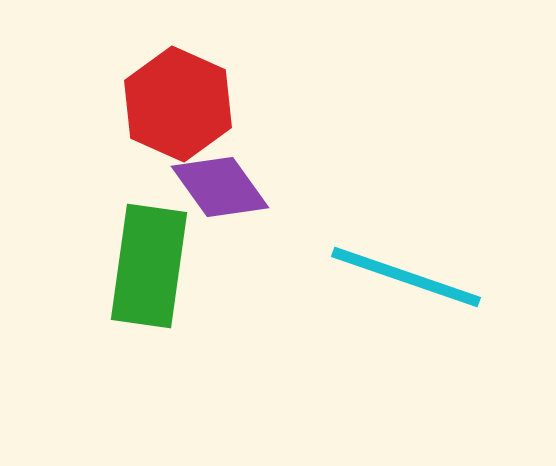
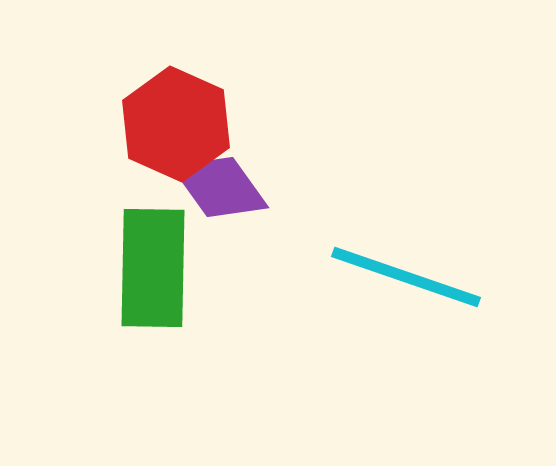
red hexagon: moved 2 px left, 20 px down
green rectangle: moved 4 px right, 2 px down; rotated 7 degrees counterclockwise
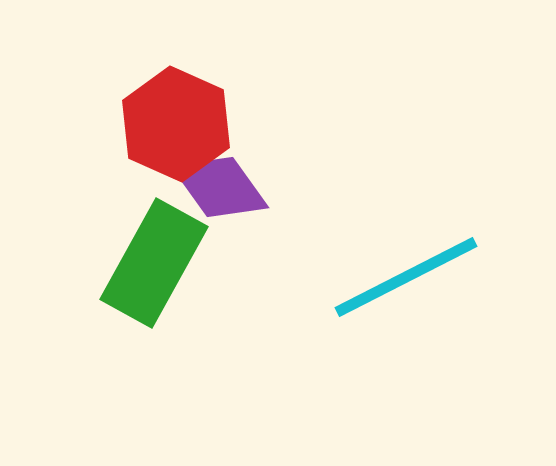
green rectangle: moved 1 px right, 5 px up; rotated 28 degrees clockwise
cyan line: rotated 46 degrees counterclockwise
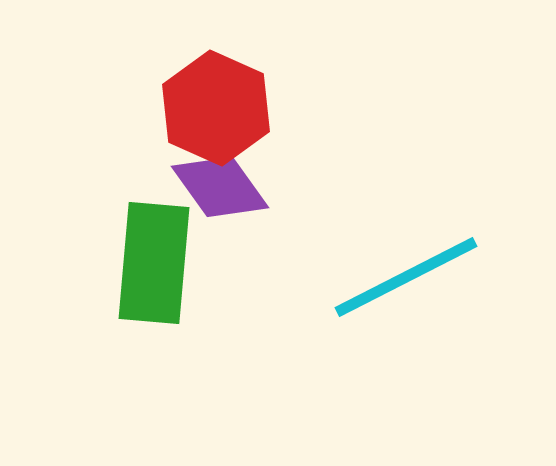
red hexagon: moved 40 px right, 16 px up
green rectangle: rotated 24 degrees counterclockwise
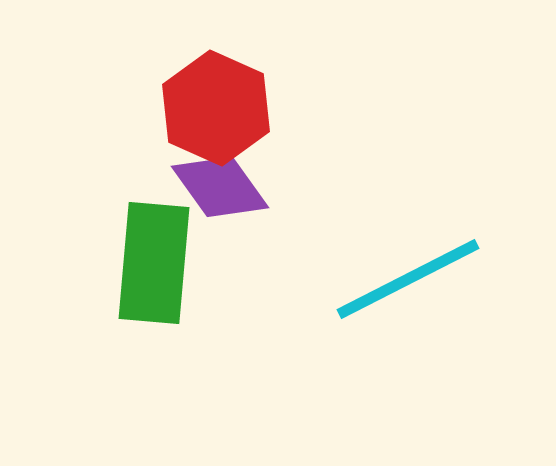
cyan line: moved 2 px right, 2 px down
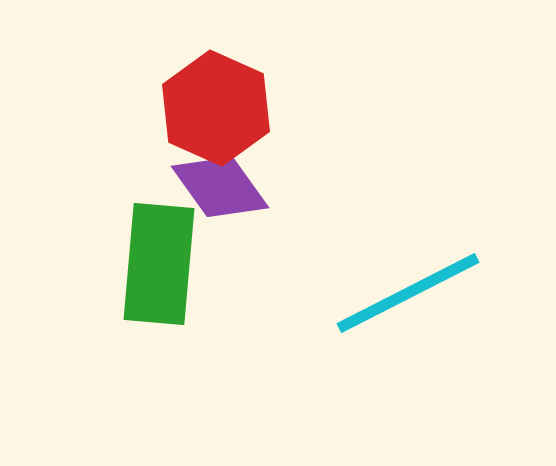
green rectangle: moved 5 px right, 1 px down
cyan line: moved 14 px down
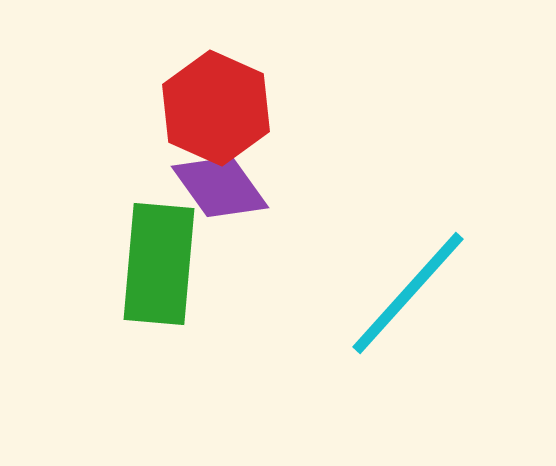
cyan line: rotated 21 degrees counterclockwise
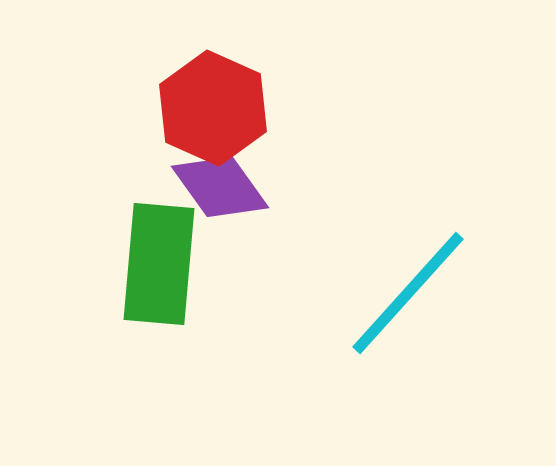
red hexagon: moved 3 px left
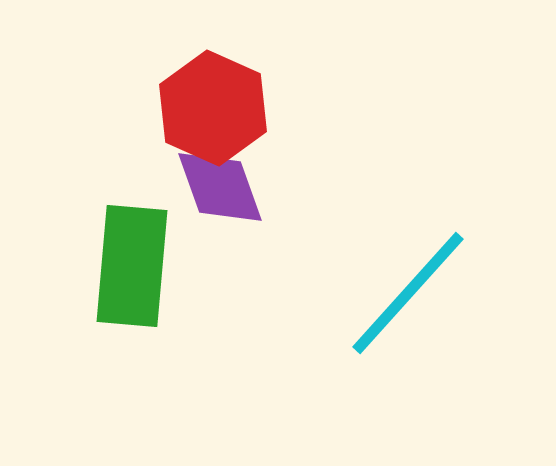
purple diamond: rotated 16 degrees clockwise
green rectangle: moved 27 px left, 2 px down
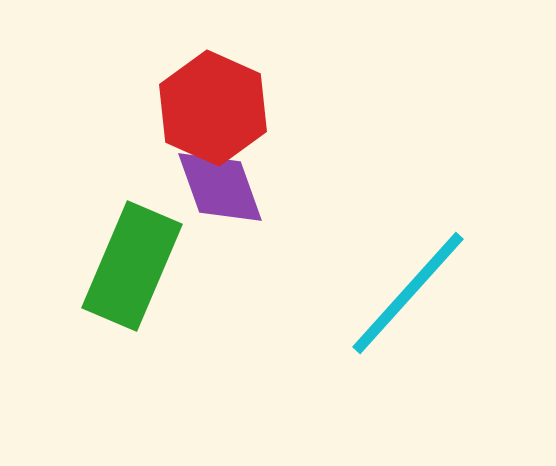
green rectangle: rotated 18 degrees clockwise
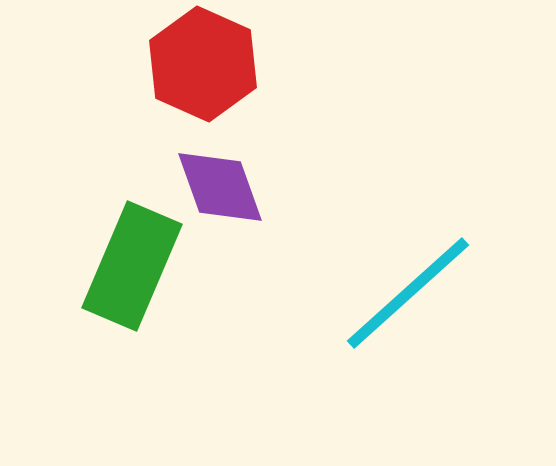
red hexagon: moved 10 px left, 44 px up
cyan line: rotated 6 degrees clockwise
